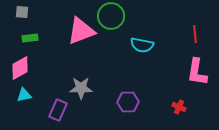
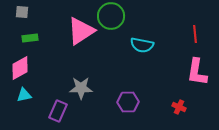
pink triangle: rotated 12 degrees counterclockwise
purple rectangle: moved 1 px down
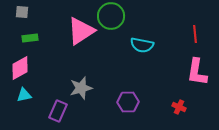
gray star: rotated 15 degrees counterclockwise
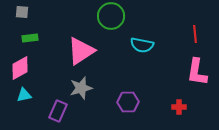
pink triangle: moved 20 px down
red cross: rotated 24 degrees counterclockwise
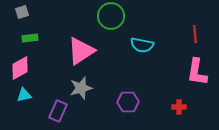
gray square: rotated 24 degrees counterclockwise
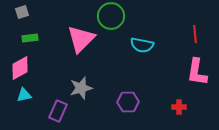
pink triangle: moved 12 px up; rotated 12 degrees counterclockwise
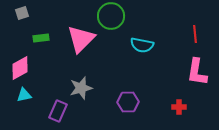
gray square: moved 1 px down
green rectangle: moved 11 px right
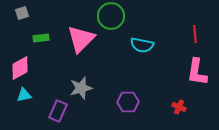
red cross: rotated 24 degrees clockwise
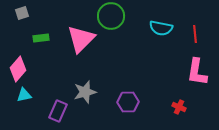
cyan semicircle: moved 19 px right, 17 px up
pink diamond: moved 2 px left, 1 px down; rotated 20 degrees counterclockwise
gray star: moved 4 px right, 4 px down
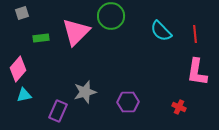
cyan semicircle: moved 3 px down; rotated 35 degrees clockwise
pink triangle: moved 5 px left, 7 px up
